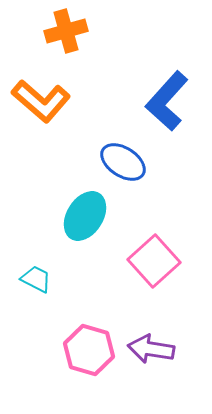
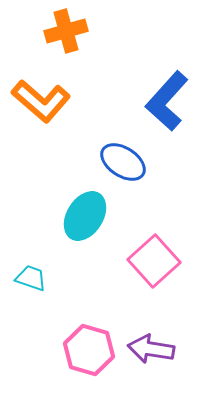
cyan trapezoid: moved 5 px left, 1 px up; rotated 8 degrees counterclockwise
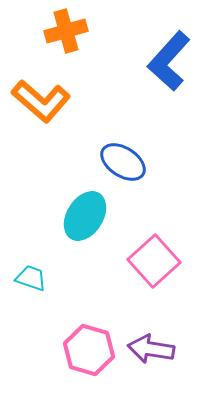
blue L-shape: moved 2 px right, 40 px up
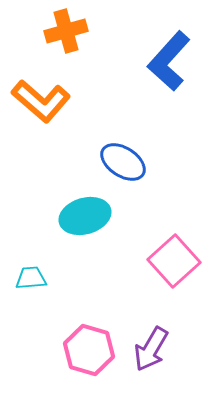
cyan ellipse: rotated 42 degrees clockwise
pink square: moved 20 px right
cyan trapezoid: rotated 24 degrees counterclockwise
purple arrow: rotated 69 degrees counterclockwise
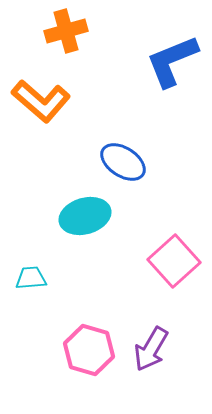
blue L-shape: moved 3 px right; rotated 26 degrees clockwise
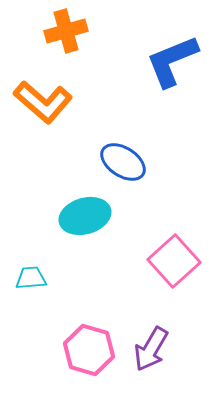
orange L-shape: moved 2 px right, 1 px down
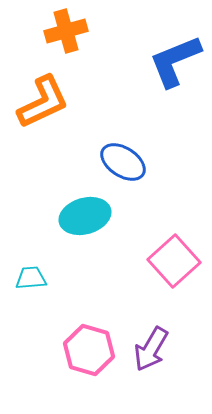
blue L-shape: moved 3 px right
orange L-shape: rotated 66 degrees counterclockwise
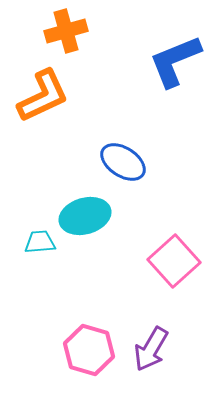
orange L-shape: moved 6 px up
cyan trapezoid: moved 9 px right, 36 px up
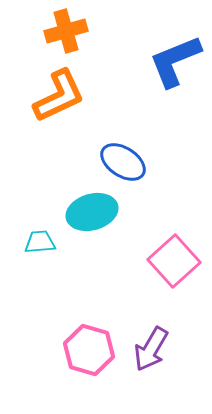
orange L-shape: moved 16 px right
cyan ellipse: moved 7 px right, 4 px up
